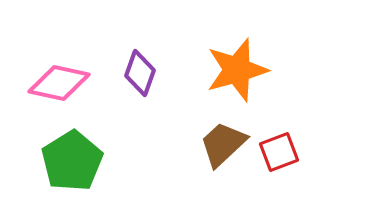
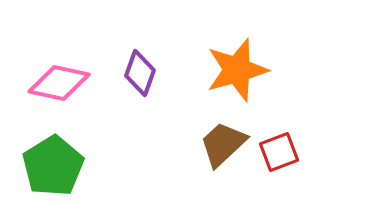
green pentagon: moved 19 px left, 5 px down
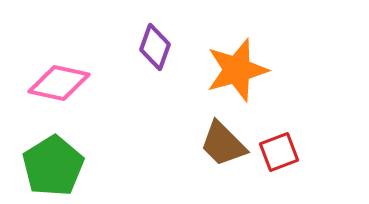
purple diamond: moved 15 px right, 26 px up
brown trapezoid: rotated 92 degrees counterclockwise
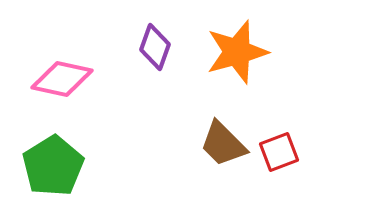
orange star: moved 18 px up
pink diamond: moved 3 px right, 4 px up
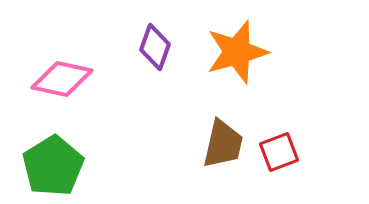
brown trapezoid: rotated 122 degrees counterclockwise
